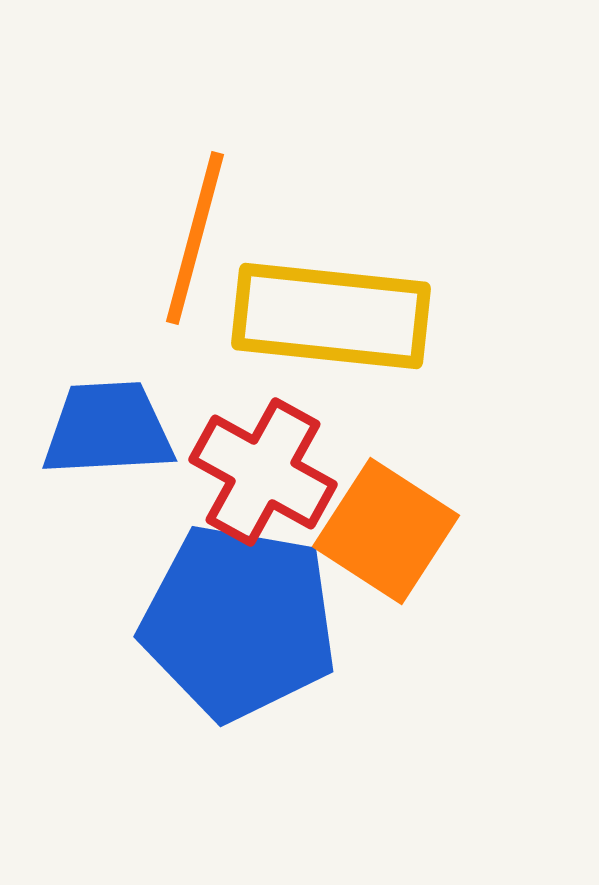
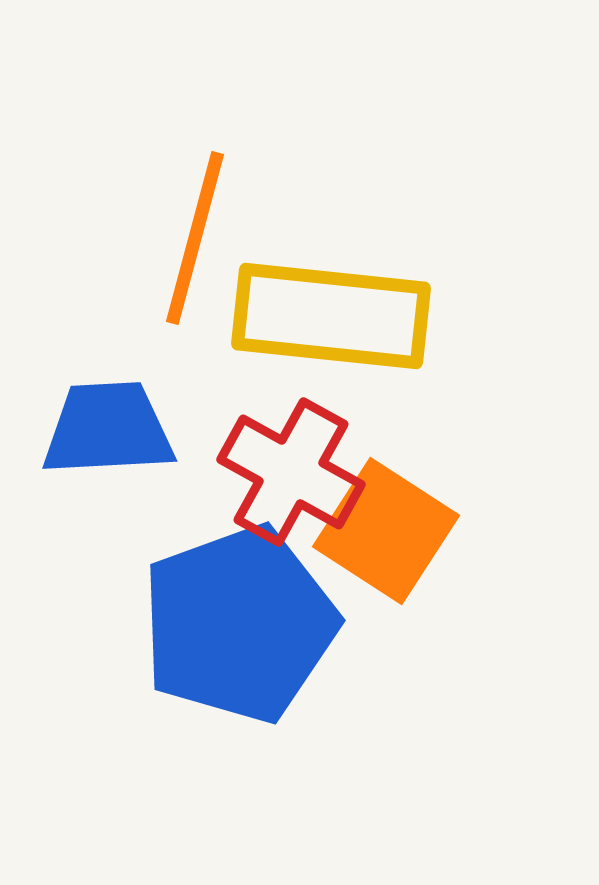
red cross: moved 28 px right
blue pentagon: moved 2 px down; rotated 30 degrees counterclockwise
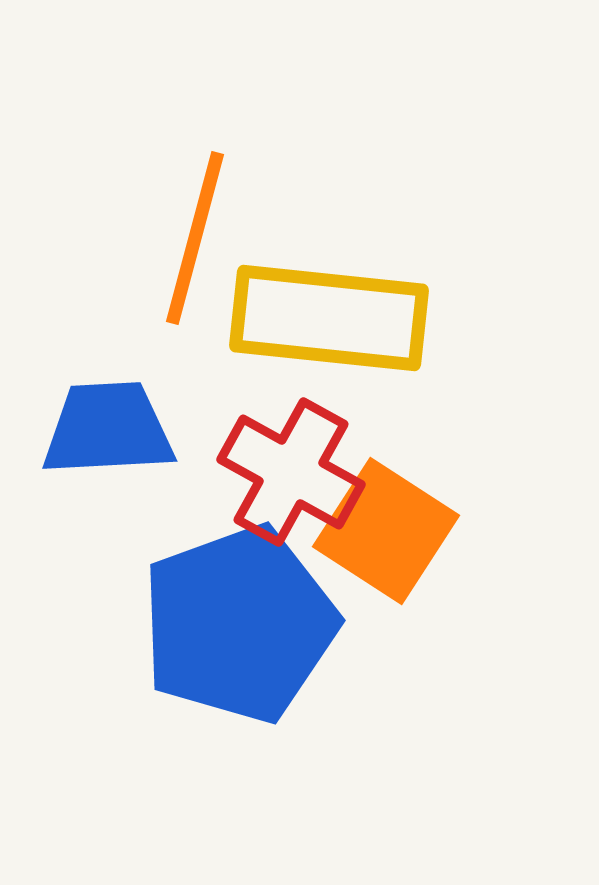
yellow rectangle: moved 2 px left, 2 px down
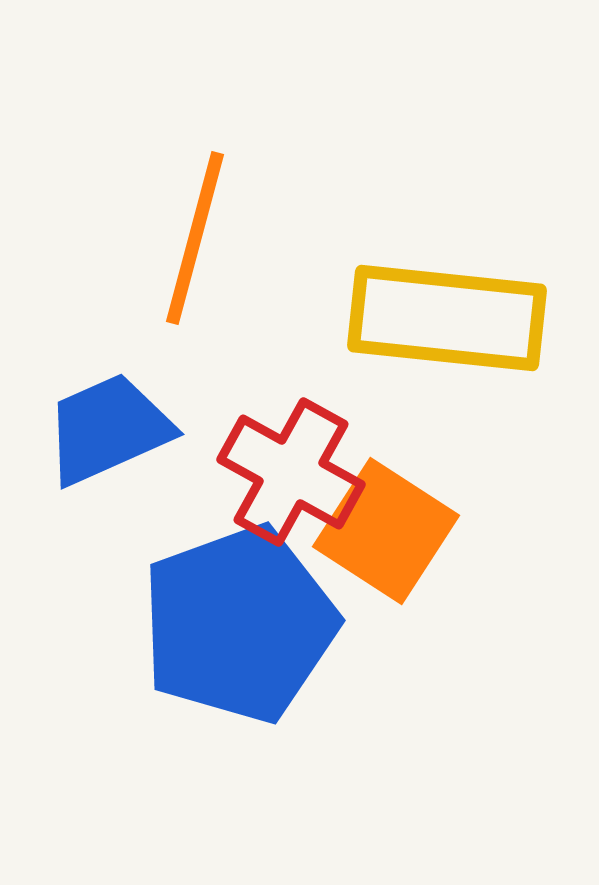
yellow rectangle: moved 118 px right
blue trapezoid: rotated 21 degrees counterclockwise
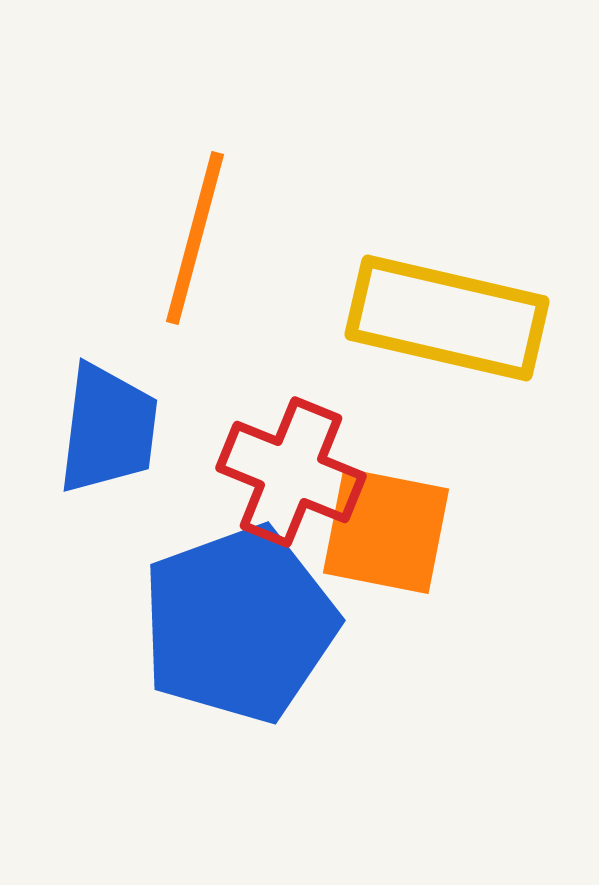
yellow rectangle: rotated 7 degrees clockwise
blue trapezoid: rotated 121 degrees clockwise
red cross: rotated 7 degrees counterclockwise
orange square: rotated 22 degrees counterclockwise
